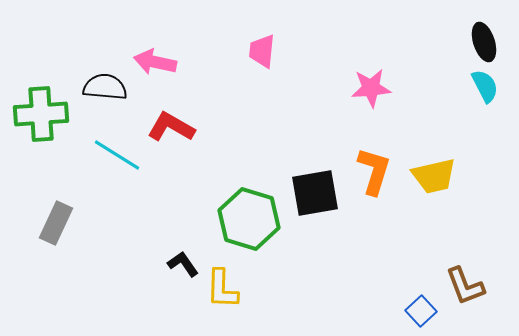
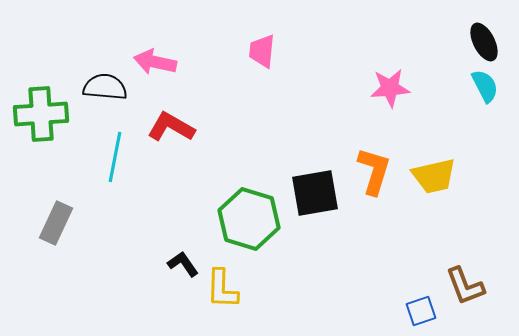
black ellipse: rotated 9 degrees counterclockwise
pink star: moved 19 px right
cyan line: moved 2 px left, 2 px down; rotated 69 degrees clockwise
blue square: rotated 24 degrees clockwise
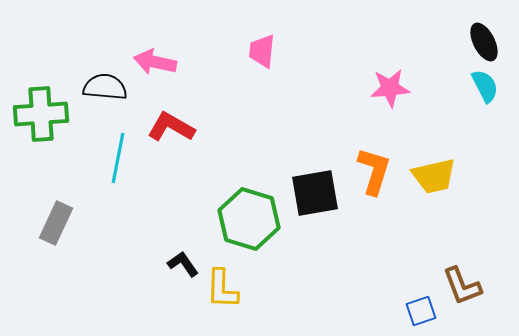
cyan line: moved 3 px right, 1 px down
brown L-shape: moved 3 px left
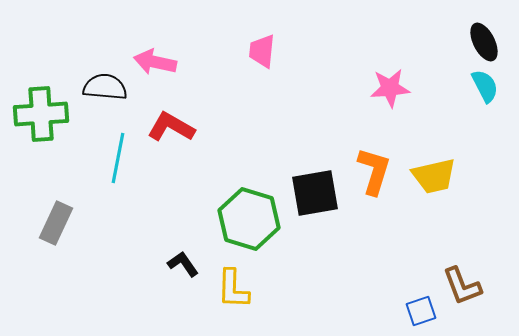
yellow L-shape: moved 11 px right
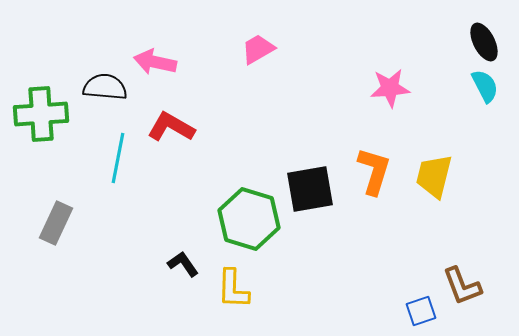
pink trapezoid: moved 4 px left, 2 px up; rotated 54 degrees clockwise
yellow trapezoid: rotated 117 degrees clockwise
black square: moved 5 px left, 4 px up
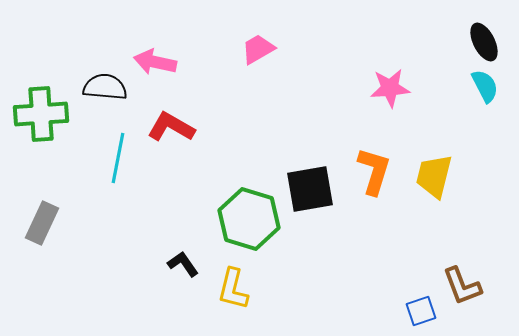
gray rectangle: moved 14 px left
yellow L-shape: rotated 12 degrees clockwise
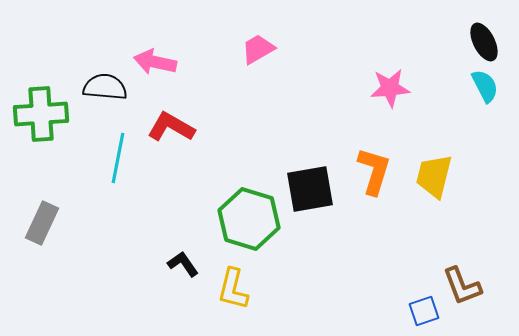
blue square: moved 3 px right
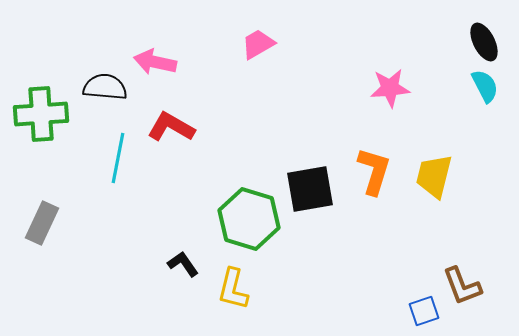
pink trapezoid: moved 5 px up
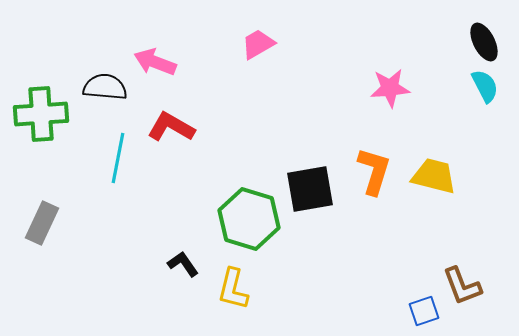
pink arrow: rotated 9 degrees clockwise
yellow trapezoid: rotated 90 degrees clockwise
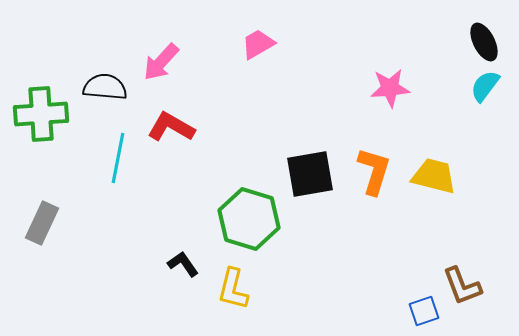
pink arrow: moved 6 px right; rotated 69 degrees counterclockwise
cyan semicircle: rotated 116 degrees counterclockwise
black square: moved 15 px up
